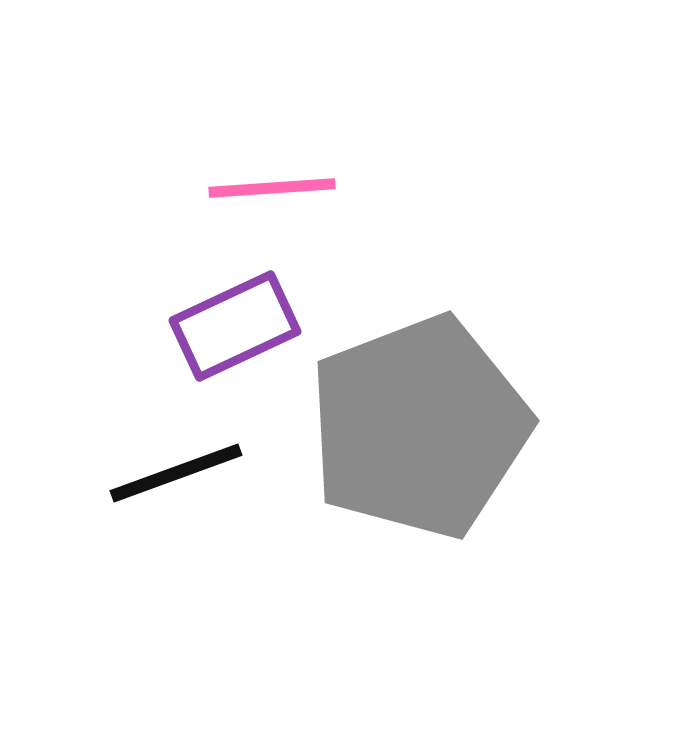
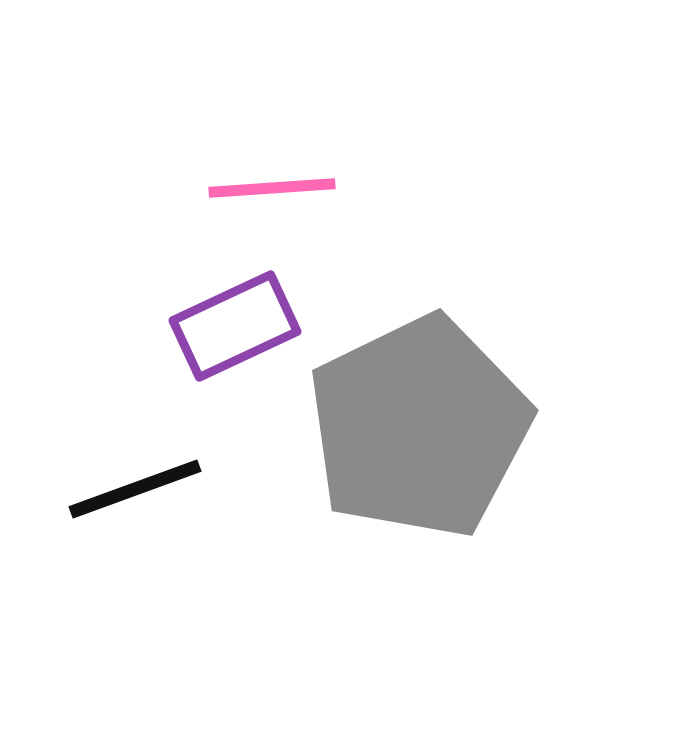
gray pentagon: rotated 5 degrees counterclockwise
black line: moved 41 px left, 16 px down
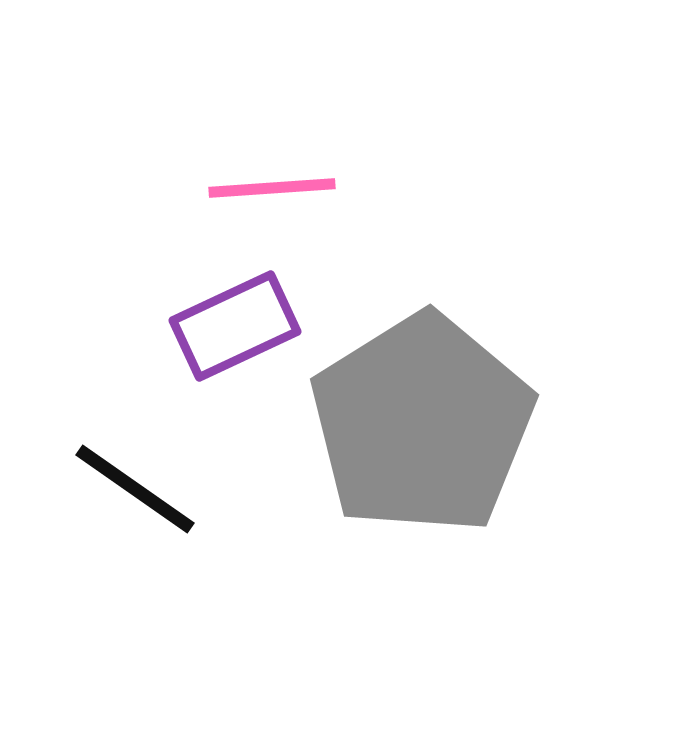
gray pentagon: moved 3 px right, 3 px up; rotated 6 degrees counterclockwise
black line: rotated 55 degrees clockwise
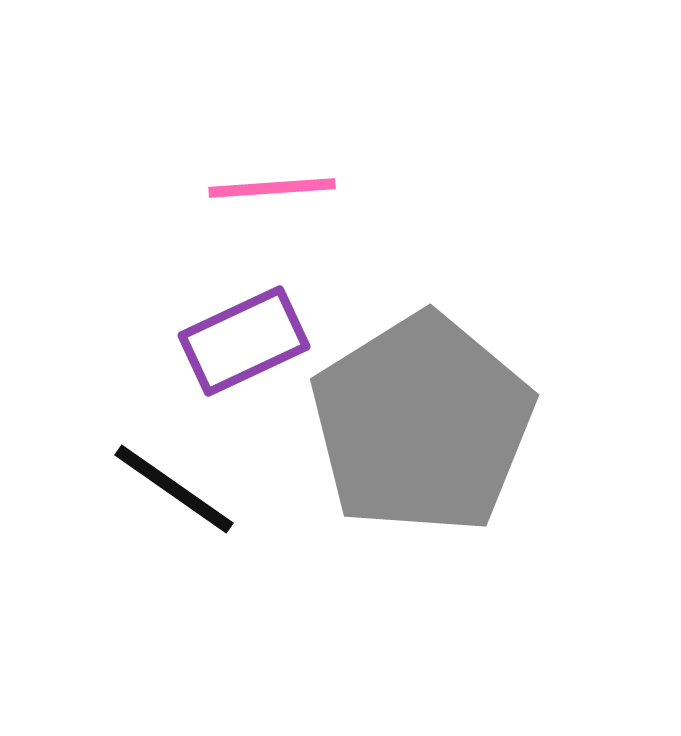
purple rectangle: moved 9 px right, 15 px down
black line: moved 39 px right
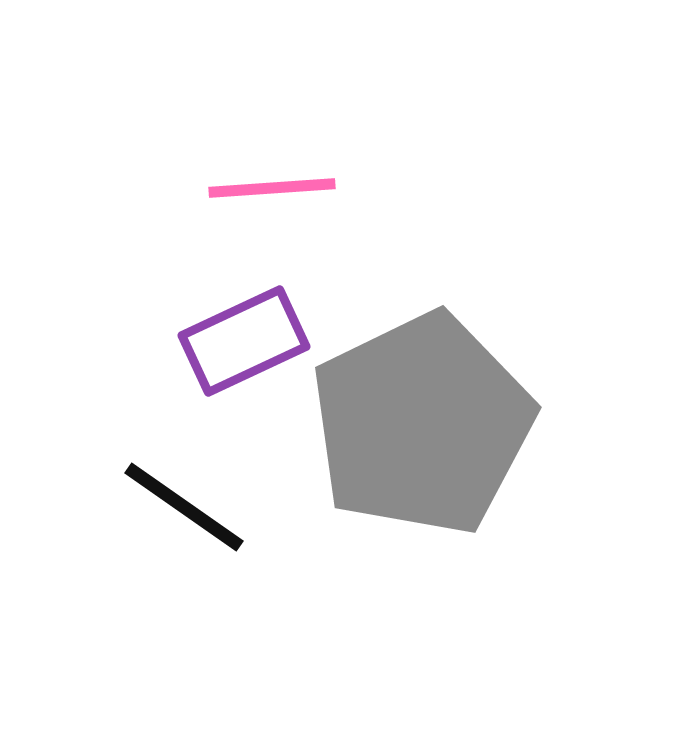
gray pentagon: rotated 6 degrees clockwise
black line: moved 10 px right, 18 px down
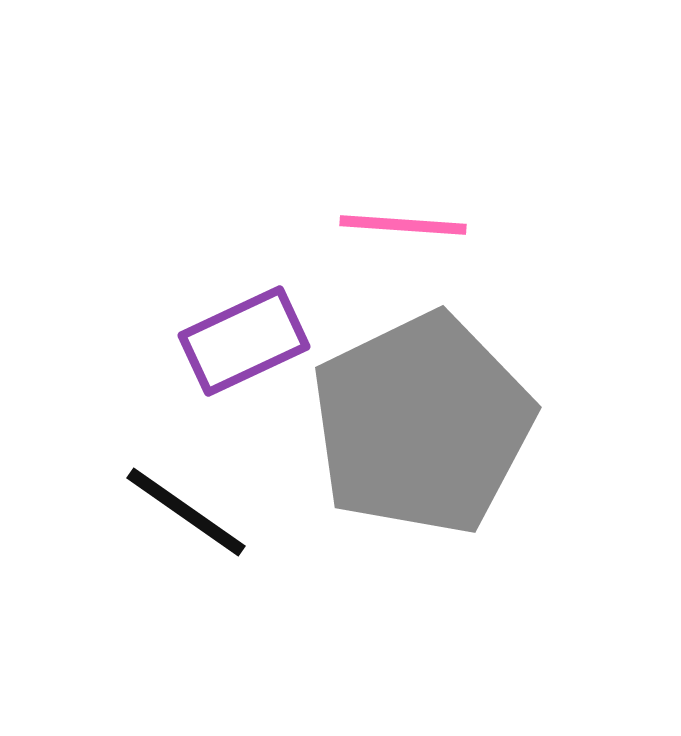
pink line: moved 131 px right, 37 px down; rotated 8 degrees clockwise
black line: moved 2 px right, 5 px down
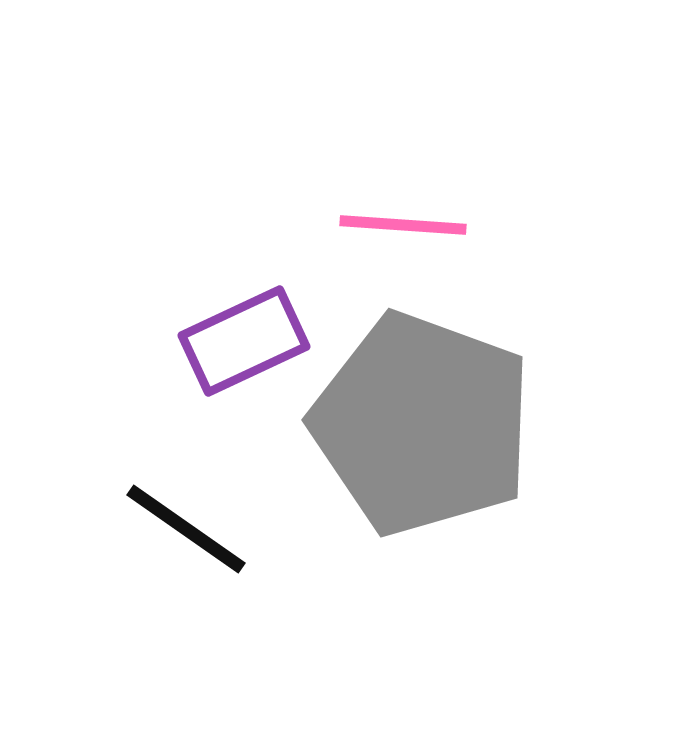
gray pentagon: rotated 26 degrees counterclockwise
black line: moved 17 px down
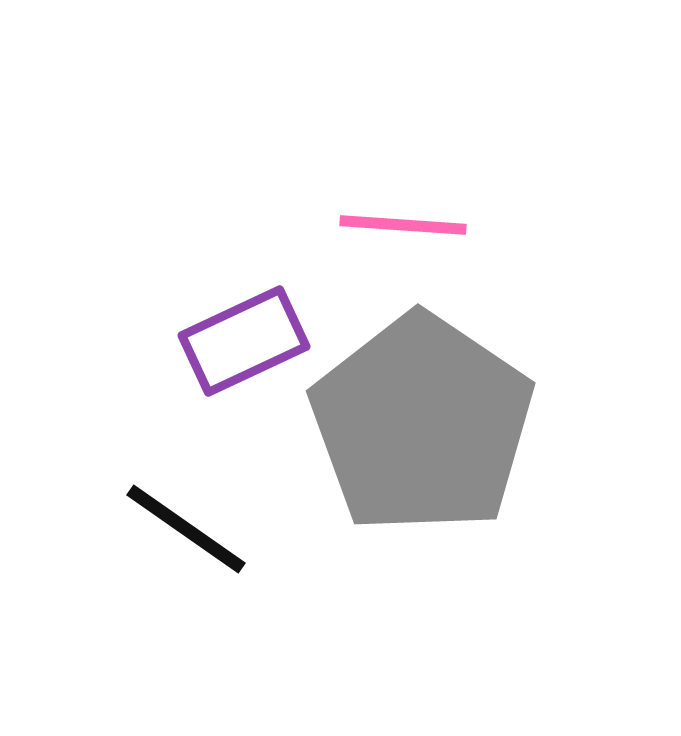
gray pentagon: rotated 14 degrees clockwise
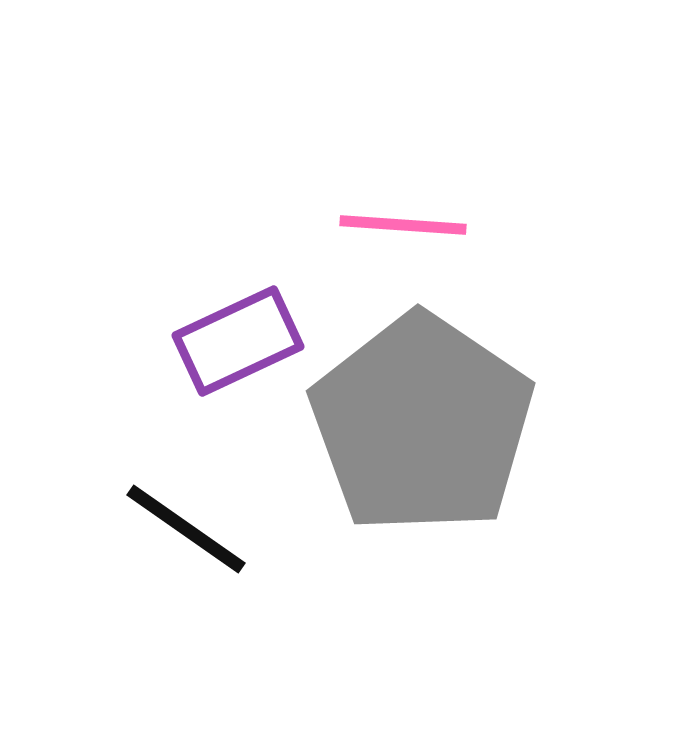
purple rectangle: moved 6 px left
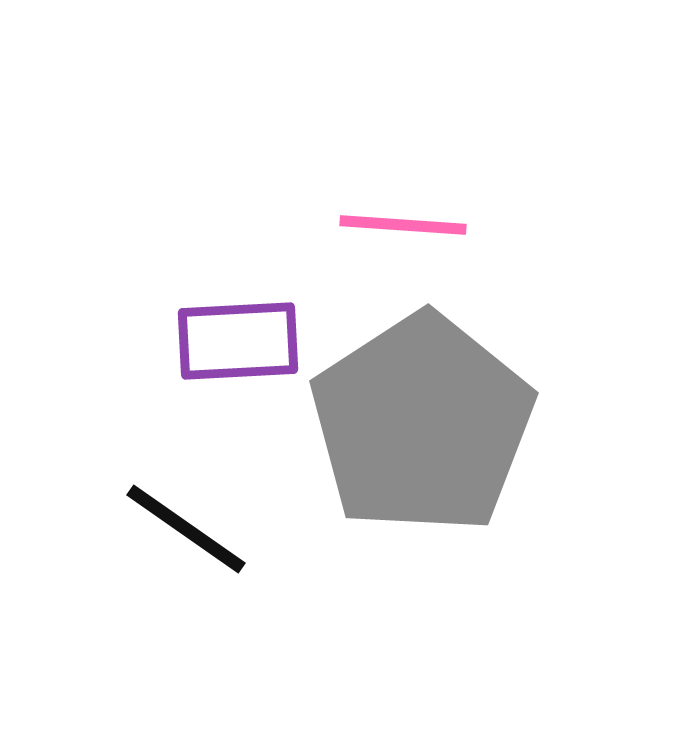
purple rectangle: rotated 22 degrees clockwise
gray pentagon: rotated 5 degrees clockwise
